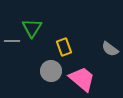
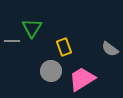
pink trapezoid: rotated 72 degrees counterclockwise
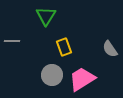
green triangle: moved 14 px right, 12 px up
gray semicircle: rotated 18 degrees clockwise
gray circle: moved 1 px right, 4 px down
